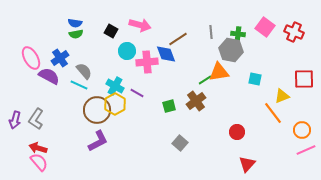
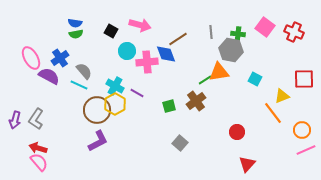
cyan square: rotated 16 degrees clockwise
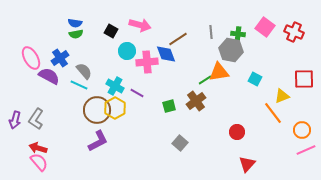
yellow hexagon: moved 4 px down
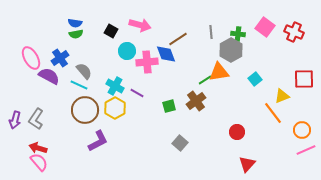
gray hexagon: rotated 20 degrees clockwise
cyan square: rotated 24 degrees clockwise
brown circle: moved 12 px left
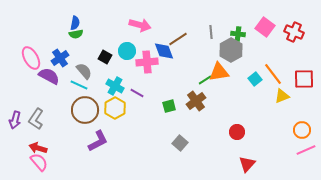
blue semicircle: rotated 88 degrees counterclockwise
black square: moved 6 px left, 26 px down
blue diamond: moved 2 px left, 3 px up
orange line: moved 39 px up
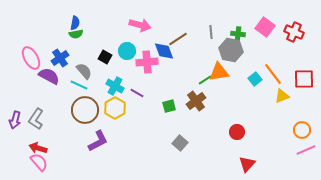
gray hexagon: rotated 20 degrees counterclockwise
